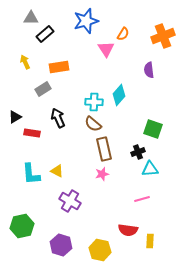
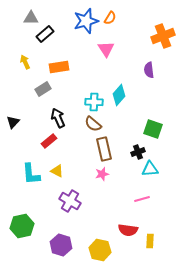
orange semicircle: moved 13 px left, 16 px up
black triangle: moved 2 px left, 5 px down; rotated 16 degrees counterclockwise
red rectangle: moved 17 px right, 8 px down; rotated 49 degrees counterclockwise
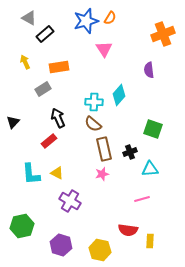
gray triangle: moved 2 px left; rotated 28 degrees clockwise
orange cross: moved 2 px up
pink triangle: moved 2 px left
black cross: moved 8 px left
yellow triangle: moved 2 px down
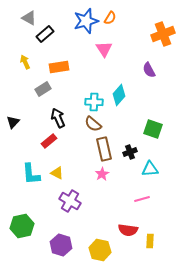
purple semicircle: rotated 21 degrees counterclockwise
pink star: rotated 16 degrees counterclockwise
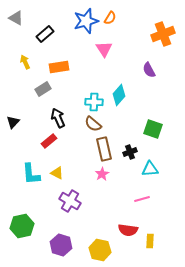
gray triangle: moved 13 px left
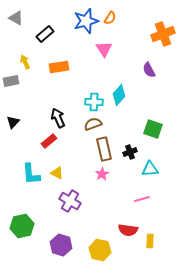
gray rectangle: moved 32 px left, 8 px up; rotated 21 degrees clockwise
brown semicircle: rotated 120 degrees clockwise
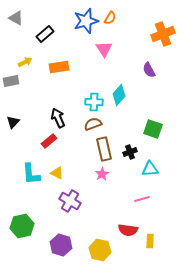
yellow arrow: rotated 88 degrees clockwise
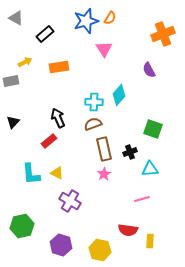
pink star: moved 2 px right
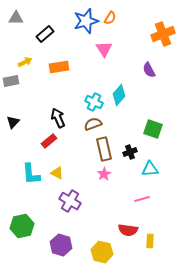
gray triangle: rotated 28 degrees counterclockwise
cyan cross: rotated 24 degrees clockwise
yellow hexagon: moved 2 px right, 2 px down
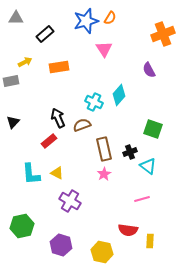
brown semicircle: moved 11 px left, 1 px down
cyan triangle: moved 2 px left, 3 px up; rotated 42 degrees clockwise
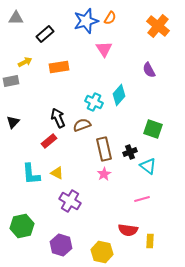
orange cross: moved 5 px left, 8 px up; rotated 30 degrees counterclockwise
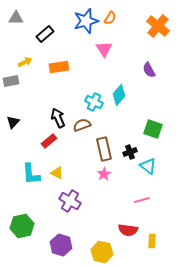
pink line: moved 1 px down
yellow rectangle: moved 2 px right
